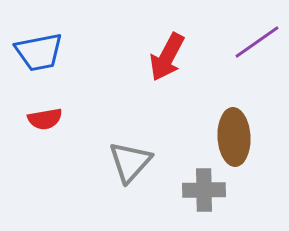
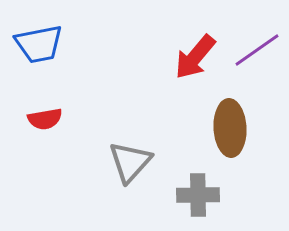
purple line: moved 8 px down
blue trapezoid: moved 8 px up
red arrow: moved 28 px right; rotated 12 degrees clockwise
brown ellipse: moved 4 px left, 9 px up
gray cross: moved 6 px left, 5 px down
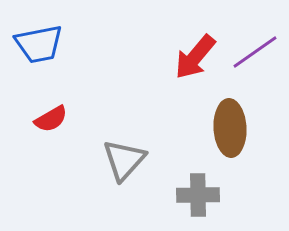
purple line: moved 2 px left, 2 px down
red semicircle: moved 6 px right; rotated 20 degrees counterclockwise
gray triangle: moved 6 px left, 2 px up
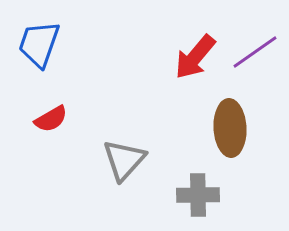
blue trapezoid: rotated 120 degrees clockwise
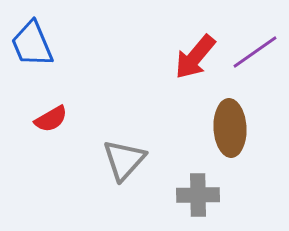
blue trapezoid: moved 7 px left; rotated 42 degrees counterclockwise
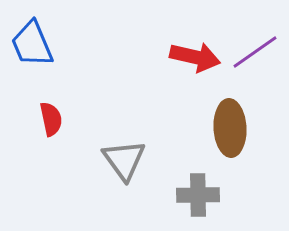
red arrow: rotated 117 degrees counterclockwise
red semicircle: rotated 72 degrees counterclockwise
gray triangle: rotated 18 degrees counterclockwise
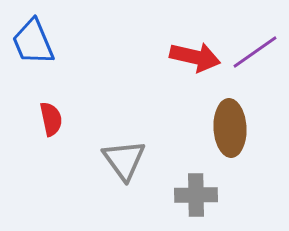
blue trapezoid: moved 1 px right, 2 px up
gray cross: moved 2 px left
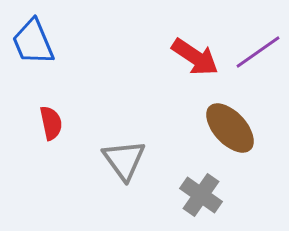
purple line: moved 3 px right
red arrow: rotated 21 degrees clockwise
red semicircle: moved 4 px down
brown ellipse: rotated 40 degrees counterclockwise
gray cross: moved 5 px right; rotated 36 degrees clockwise
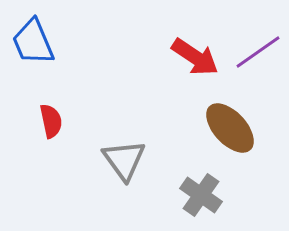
red semicircle: moved 2 px up
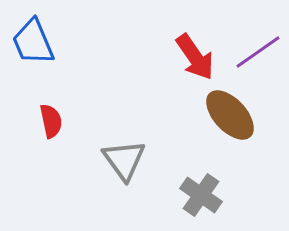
red arrow: rotated 21 degrees clockwise
brown ellipse: moved 13 px up
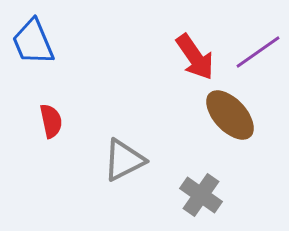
gray triangle: rotated 39 degrees clockwise
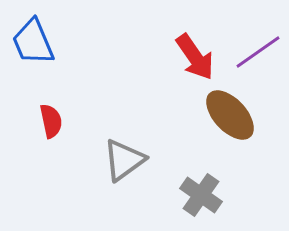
gray triangle: rotated 9 degrees counterclockwise
